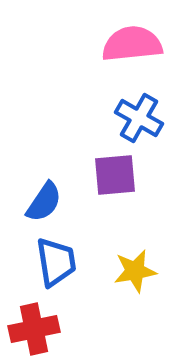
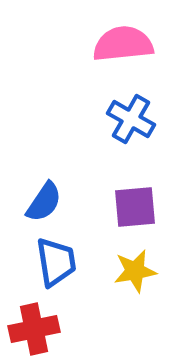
pink semicircle: moved 9 px left
blue cross: moved 8 px left, 1 px down
purple square: moved 20 px right, 32 px down
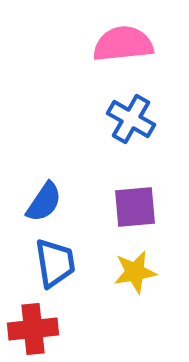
blue trapezoid: moved 1 px left, 1 px down
yellow star: moved 1 px down
red cross: moved 1 px left; rotated 6 degrees clockwise
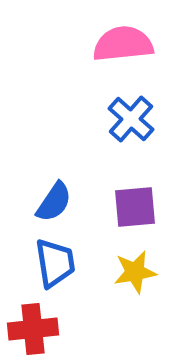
blue cross: rotated 12 degrees clockwise
blue semicircle: moved 10 px right
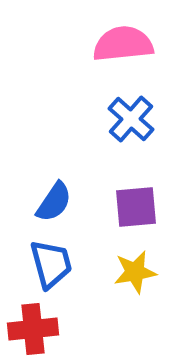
purple square: moved 1 px right
blue trapezoid: moved 4 px left, 1 px down; rotated 6 degrees counterclockwise
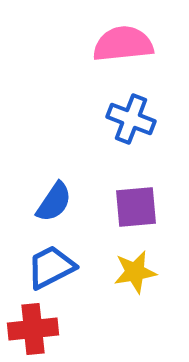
blue cross: rotated 21 degrees counterclockwise
blue trapezoid: moved 3 px down; rotated 102 degrees counterclockwise
